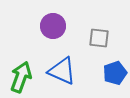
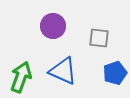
blue triangle: moved 1 px right
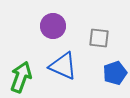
blue triangle: moved 5 px up
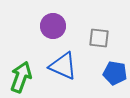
blue pentagon: rotated 30 degrees clockwise
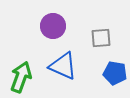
gray square: moved 2 px right; rotated 10 degrees counterclockwise
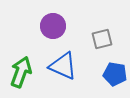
gray square: moved 1 px right, 1 px down; rotated 10 degrees counterclockwise
blue pentagon: moved 1 px down
green arrow: moved 5 px up
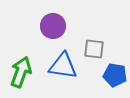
gray square: moved 8 px left, 10 px down; rotated 20 degrees clockwise
blue triangle: rotated 16 degrees counterclockwise
blue pentagon: moved 1 px down
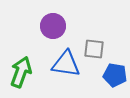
blue triangle: moved 3 px right, 2 px up
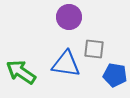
purple circle: moved 16 px right, 9 px up
green arrow: rotated 76 degrees counterclockwise
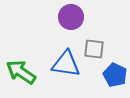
purple circle: moved 2 px right
blue pentagon: rotated 15 degrees clockwise
